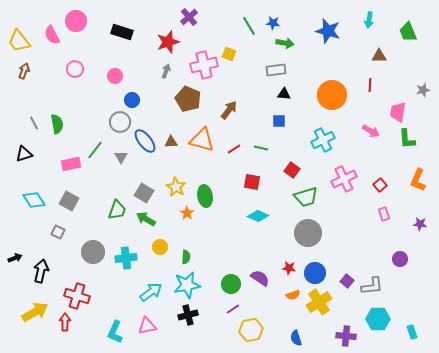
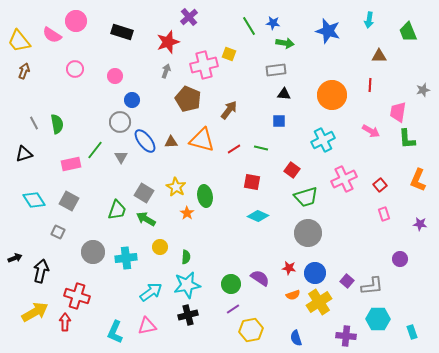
pink semicircle at (52, 35): rotated 30 degrees counterclockwise
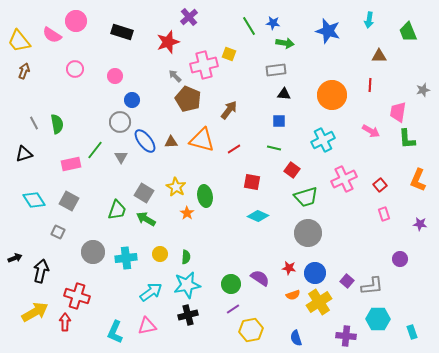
gray arrow at (166, 71): moved 9 px right, 5 px down; rotated 64 degrees counterclockwise
green line at (261, 148): moved 13 px right
yellow circle at (160, 247): moved 7 px down
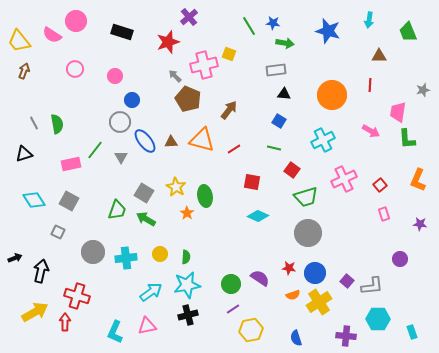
blue square at (279, 121): rotated 32 degrees clockwise
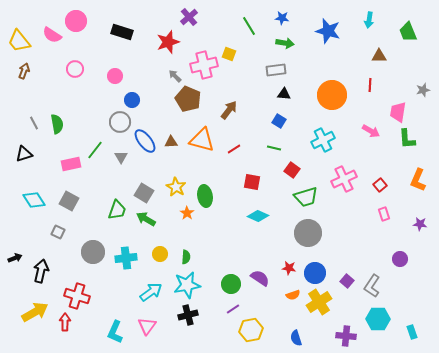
blue star at (273, 23): moved 9 px right, 5 px up
gray L-shape at (372, 286): rotated 130 degrees clockwise
pink triangle at (147, 326): rotated 42 degrees counterclockwise
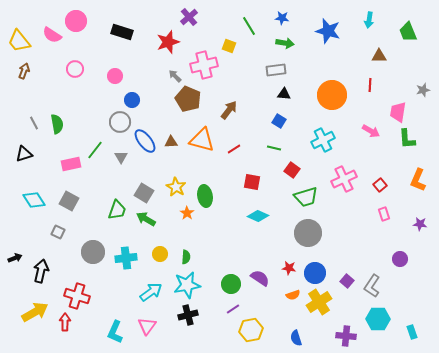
yellow square at (229, 54): moved 8 px up
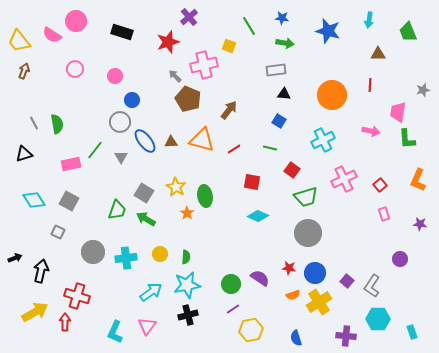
brown triangle at (379, 56): moved 1 px left, 2 px up
pink arrow at (371, 131): rotated 18 degrees counterclockwise
green line at (274, 148): moved 4 px left
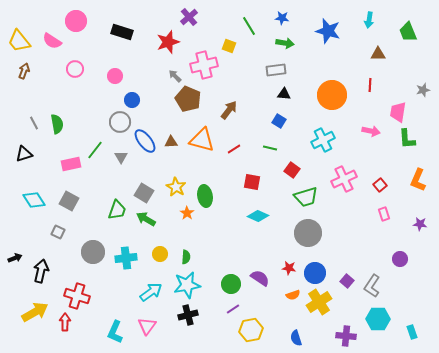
pink semicircle at (52, 35): moved 6 px down
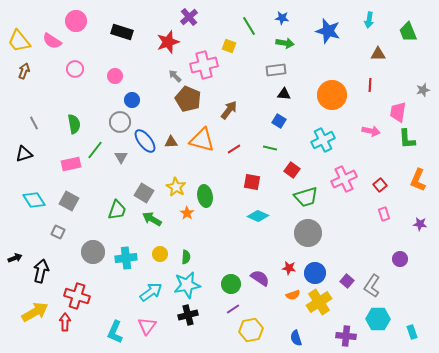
green semicircle at (57, 124): moved 17 px right
green arrow at (146, 219): moved 6 px right
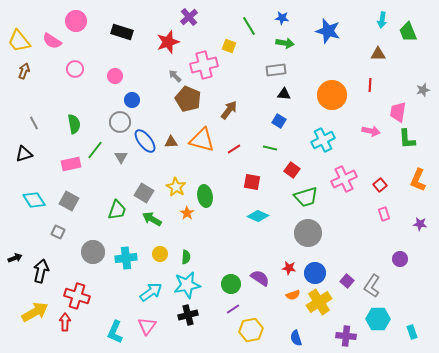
cyan arrow at (369, 20): moved 13 px right
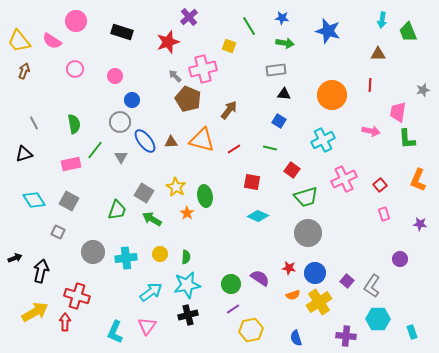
pink cross at (204, 65): moved 1 px left, 4 px down
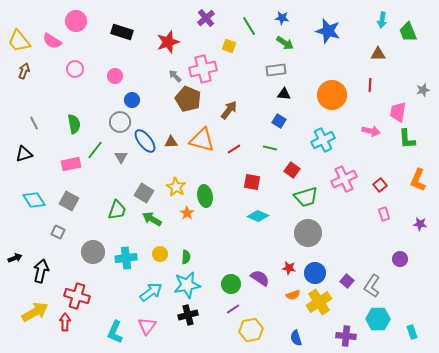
purple cross at (189, 17): moved 17 px right, 1 px down
green arrow at (285, 43): rotated 24 degrees clockwise
